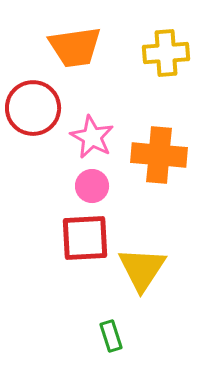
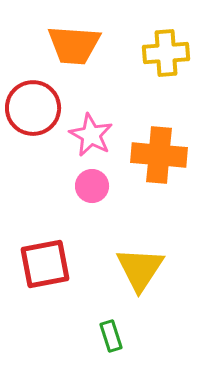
orange trapezoid: moved 1 px left, 2 px up; rotated 12 degrees clockwise
pink star: moved 1 px left, 2 px up
red square: moved 40 px left, 26 px down; rotated 8 degrees counterclockwise
yellow triangle: moved 2 px left
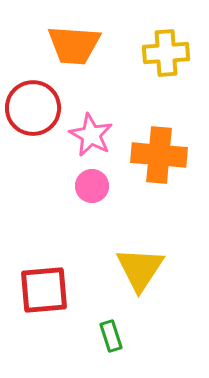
red square: moved 1 px left, 26 px down; rotated 6 degrees clockwise
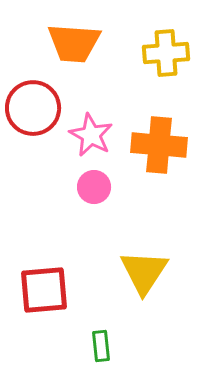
orange trapezoid: moved 2 px up
orange cross: moved 10 px up
pink circle: moved 2 px right, 1 px down
yellow triangle: moved 4 px right, 3 px down
green rectangle: moved 10 px left, 10 px down; rotated 12 degrees clockwise
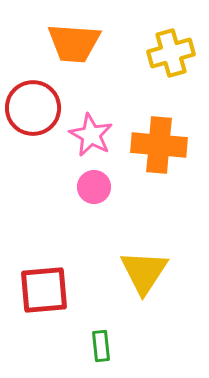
yellow cross: moved 5 px right; rotated 12 degrees counterclockwise
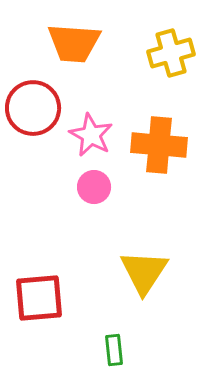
red square: moved 5 px left, 8 px down
green rectangle: moved 13 px right, 4 px down
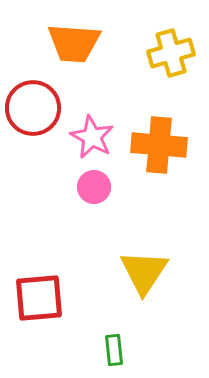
pink star: moved 1 px right, 2 px down
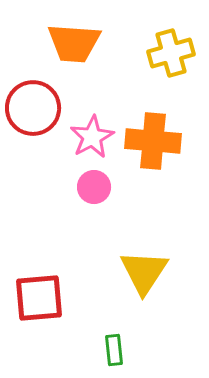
pink star: rotated 15 degrees clockwise
orange cross: moved 6 px left, 4 px up
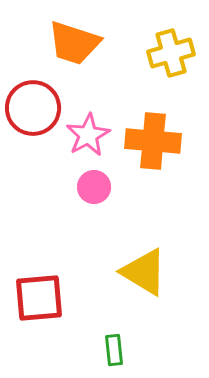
orange trapezoid: rotated 14 degrees clockwise
pink star: moved 4 px left, 2 px up
yellow triangle: rotated 32 degrees counterclockwise
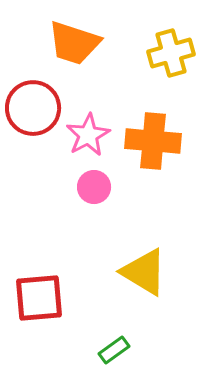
green rectangle: rotated 60 degrees clockwise
